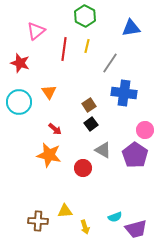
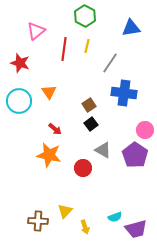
cyan circle: moved 1 px up
yellow triangle: rotated 42 degrees counterclockwise
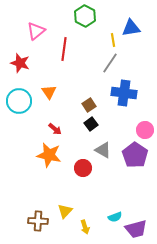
yellow line: moved 26 px right, 6 px up; rotated 24 degrees counterclockwise
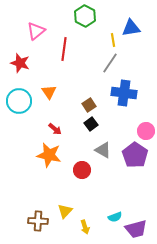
pink circle: moved 1 px right, 1 px down
red circle: moved 1 px left, 2 px down
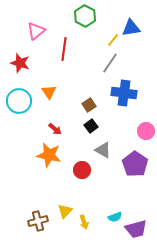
yellow line: rotated 48 degrees clockwise
black square: moved 2 px down
purple pentagon: moved 9 px down
brown cross: rotated 18 degrees counterclockwise
yellow arrow: moved 1 px left, 5 px up
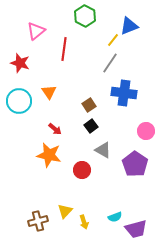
blue triangle: moved 2 px left, 2 px up; rotated 12 degrees counterclockwise
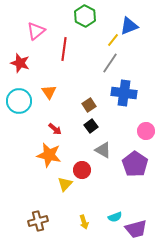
yellow triangle: moved 27 px up
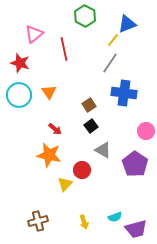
blue triangle: moved 2 px left, 2 px up
pink triangle: moved 2 px left, 3 px down
red line: rotated 20 degrees counterclockwise
cyan circle: moved 6 px up
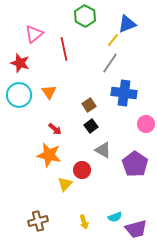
pink circle: moved 7 px up
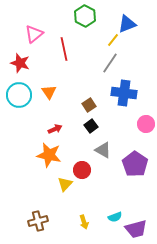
red arrow: rotated 64 degrees counterclockwise
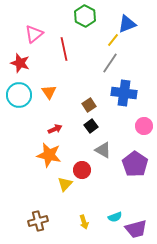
pink circle: moved 2 px left, 2 px down
